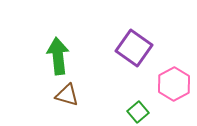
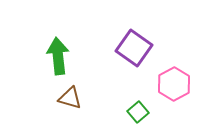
brown triangle: moved 3 px right, 3 px down
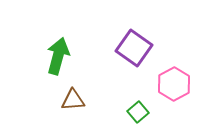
green arrow: rotated 21 degrees clockwise
brown triangle: moved 3 px right, 2 px down; rotated 20 degrees counterclockwise
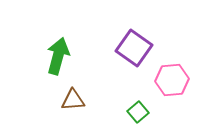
pink hexagon: moved 2 px left, 4 px up; rotated 24 degrees clockwise
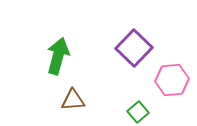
purple square: rotated 9 degrees clockwise
